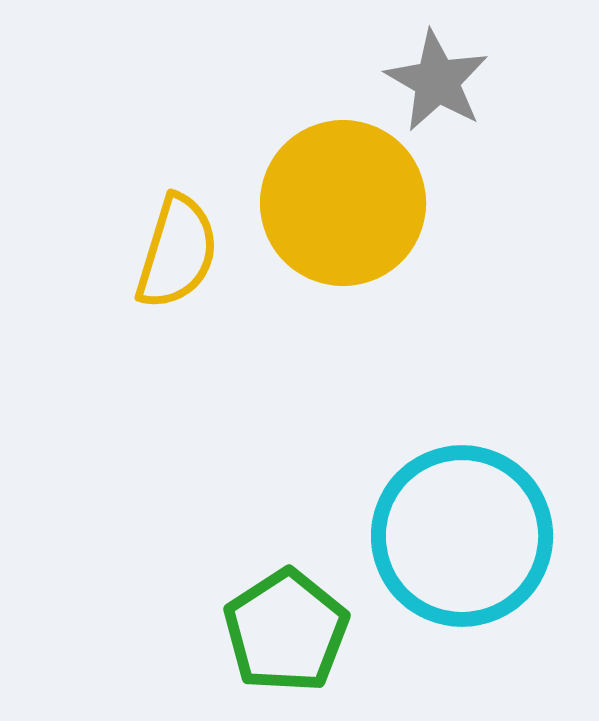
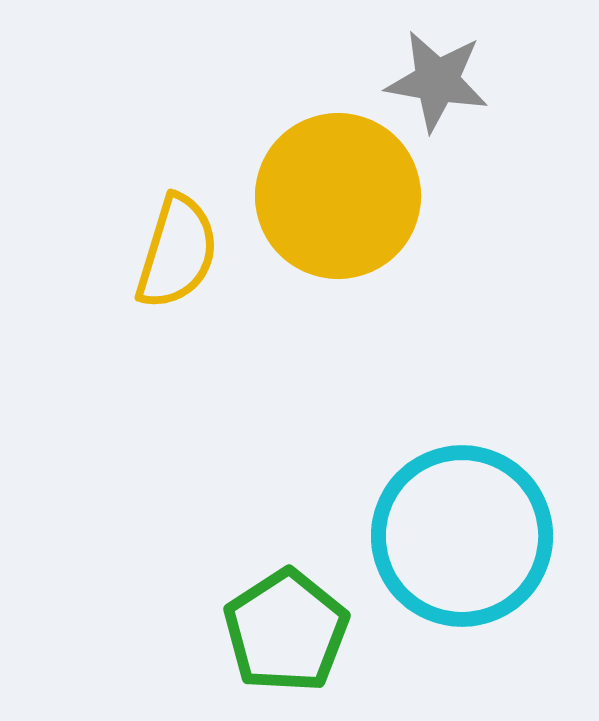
gray star: rotated 20 degrees counterclockwise
yellow circle: moved 5 px left, 7 px up
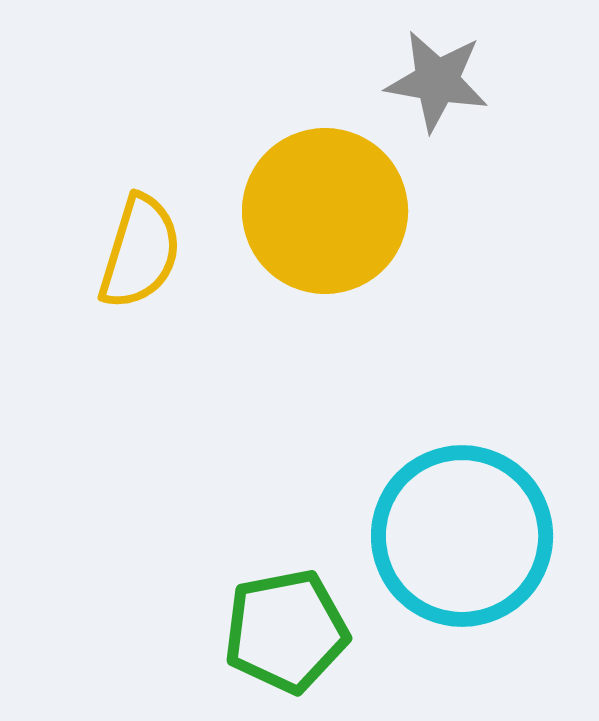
yellow circle: moved 13 px left, 15 px down
yellow semicircle: moved 37 px left
green pentagon: rotated 22 degrees clockwise
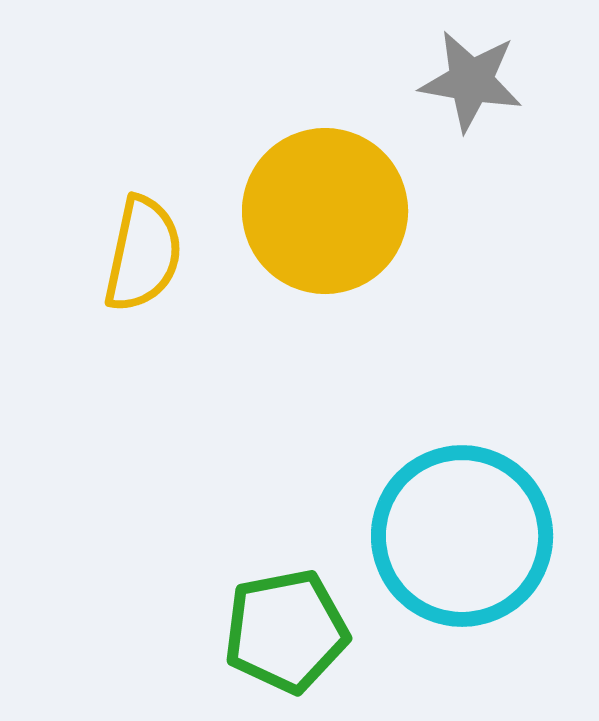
gray star: moved 34 px right
yellow semicircle: moved 3 px right, 2 px down; rotated 5 degrees counterclockwise
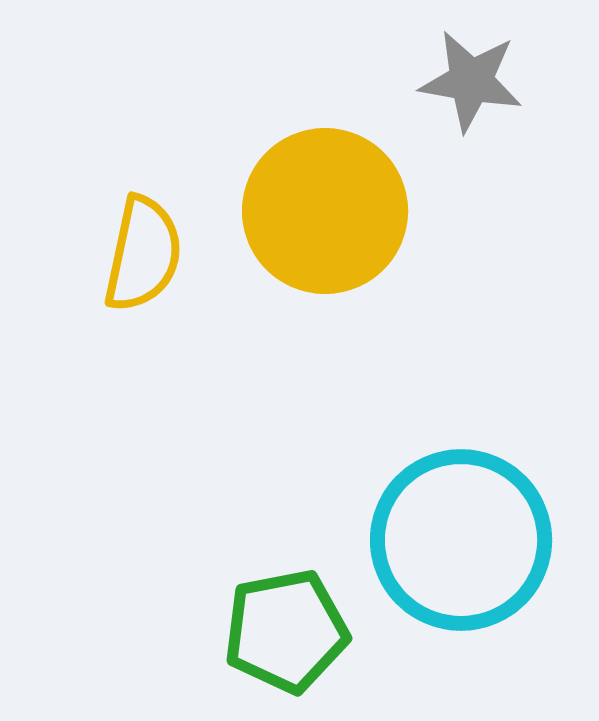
cyan circle: moved 1 px left, 4 px down
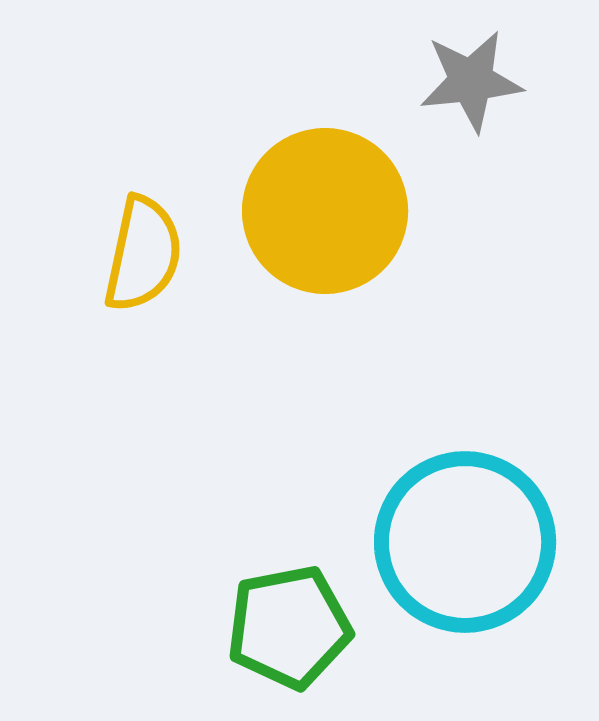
gray star: rotated 16 degrees counterclockwise
cyan circle: moved 4 px right, 2 px down
green pentagon: moved 3 px right, 4 px up
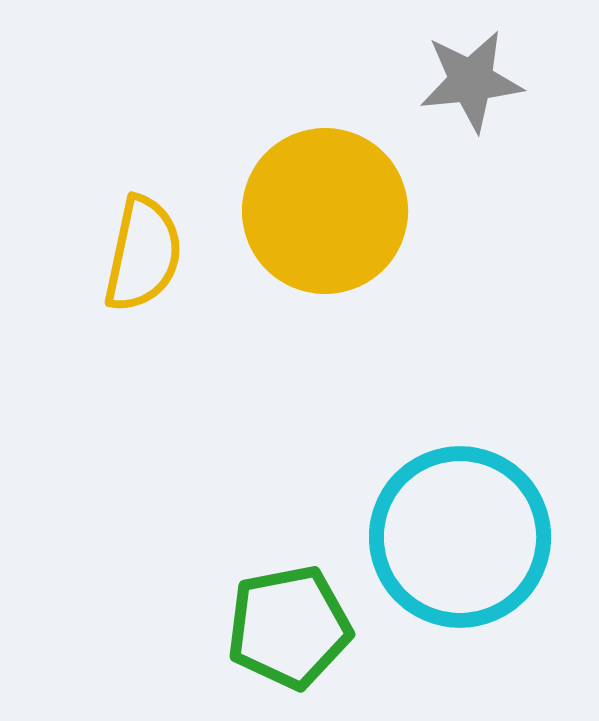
cyan circle: moved 5 px left, 5 px up
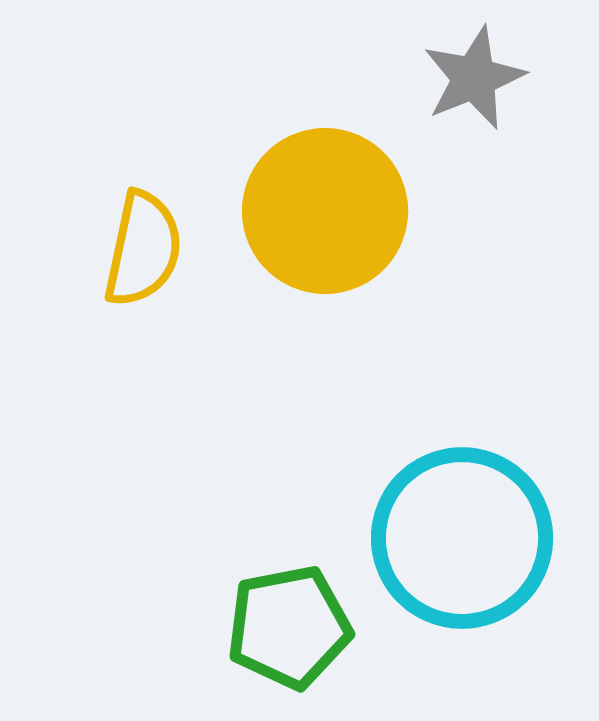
gray star: moved 3 px right, 3 px up; rotated 16 degrees counterclockwise
yellow semicircle: moved 5 px up
cyan circle: moved 2 px right, 1 px down
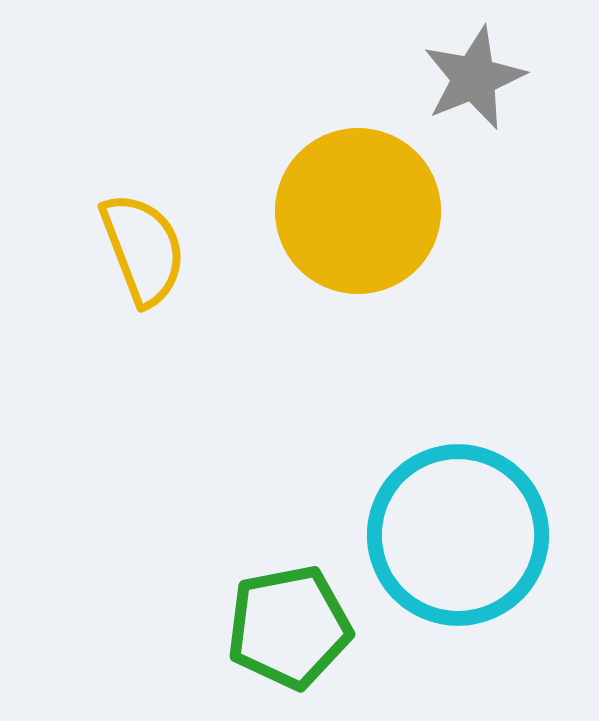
yellow circle: moved 33 px right
yellow semicircle: rotated 33 degrees counterclockwise
cyan circle: moved 4 px left, 3 px up
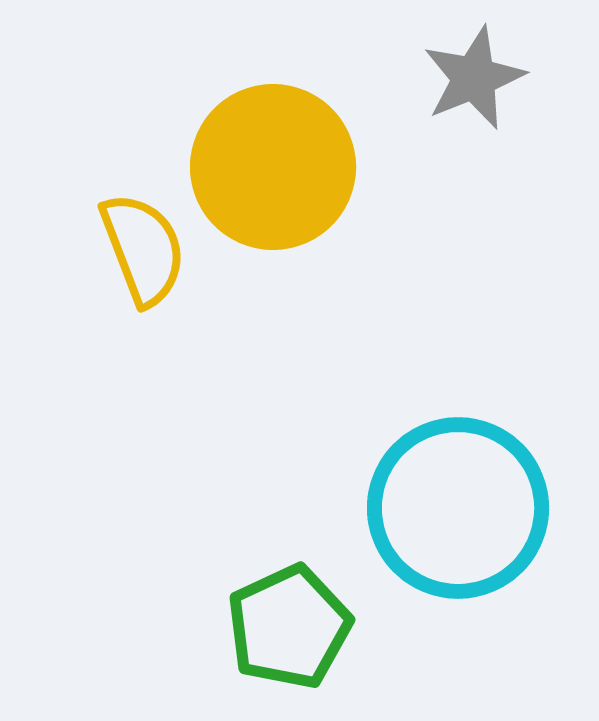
yellow circle: moved 85 px left, 44 px up
cyan circle: moved 27 px up
green pentagon: rotated 14 degrees counterclockwise
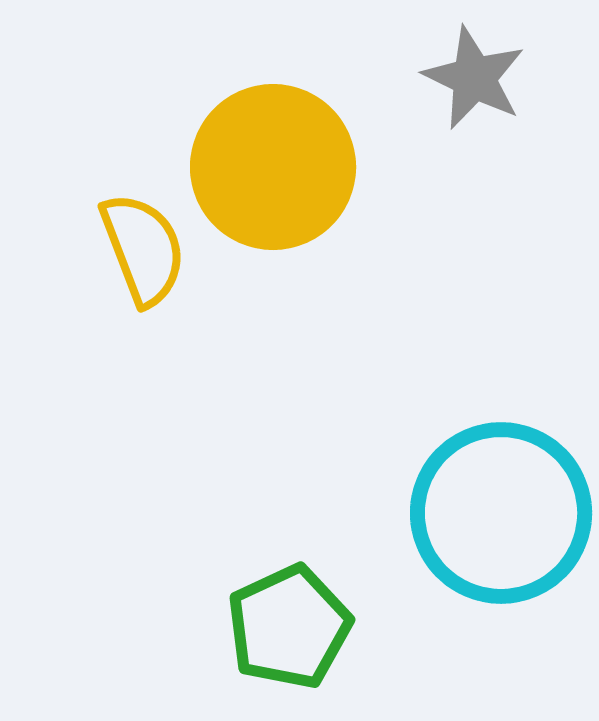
gray star: rotated 24 degrees counterclockwise
cyan circle: moved 43 px right, 5 px down
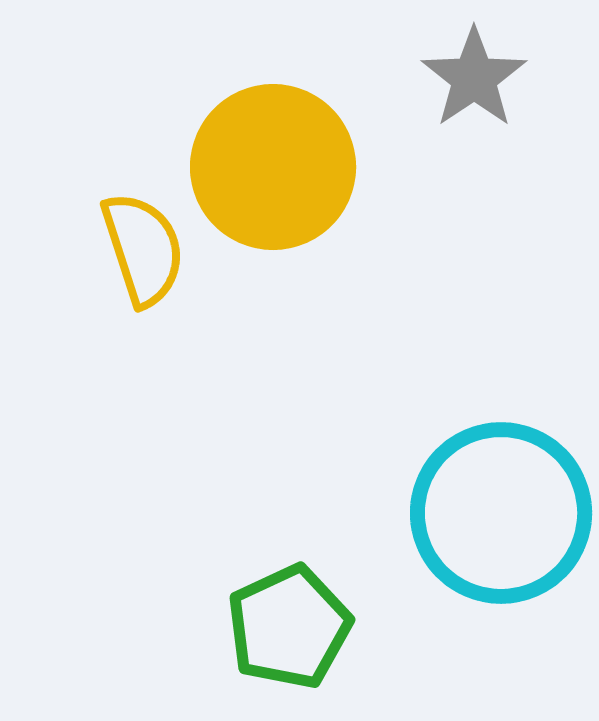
gray star: rotated 12 degrees clockwise
yellow semicircle: rotated 3 degrees clockwise
